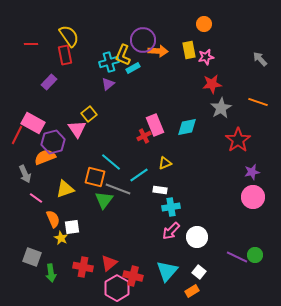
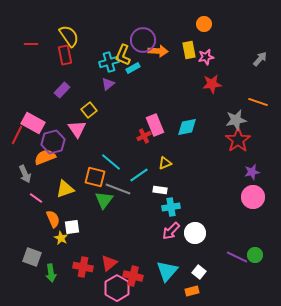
gray arrow at (260, 59): rotated 84 degrees clockwise
purple rectangle at (49, 82): moved 13 px right, 8 px down
gray star at (221, 108): moved 15 px right, 12 px down; rotated 20 degrees clockwise
yellow square at (89, 114): moved 4 px up
white circle at (197, 237): moved 2 px left, 4 px up
orange rectangle at (192, 291): rotated 16 degrees clockwise
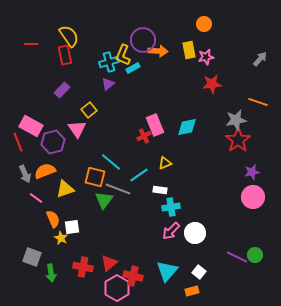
pink rectangle at (33, 123): moved 2 px left, 3 px down
red line at (17, 135): moved 1 px right, 7 px down; rotated 48 degrees counterclockwise
orange semicircle at (45, 157): moved 14 px down
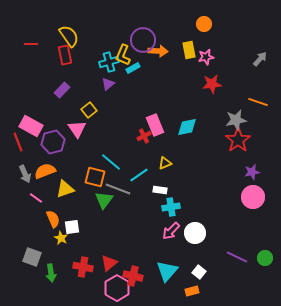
green circle at (255, 255): moved 10 px right, 3 px down
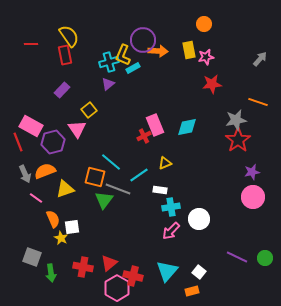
white circle at (195, 233): moved 4 px right, 14 px up
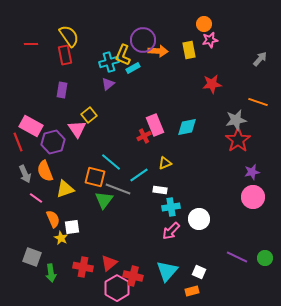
pink star at (206, 57): moved 4 px right, 17 px up
purple rectangle at (62, 90): rotated 35 degrees counterclockwise
yellow square at (89, 110): moved 5 px down
orange semicircle at (45, 171): rotated 90 degrees counterclockwise
white square at (199, 272): rotated 16 degrees counterclockwise
